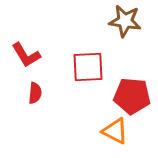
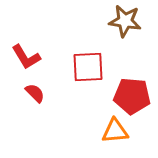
red L-shape: moved 2 px down
red semicircle: rotated 50 degrees counterclockwise
orange triangle: rotated 32 degrees counterclockwise
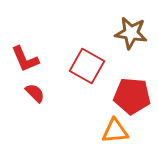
brown star: moved 6 px right, 12 px down
red L-shape: moved 1 px left, 2 px down; rotated 8 degrees clockwise
red square: moved 1 px left, 1 px up; rotated 32 degrees clockwise
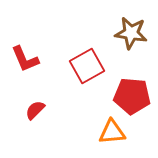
red square: rotated 32 degrees clockwise
red semicircle: moved 17 px down; rotated 90 degrees counterclockwise
orange triangle: moved 3 px left, 1 px down
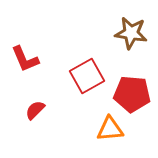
red square: moved 10 px down
red pentagon: moved 2 px up
orange triangle: moved 2 px left, 3 px up
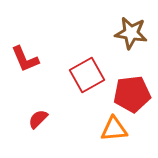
red square: moved 1 px up
red pentagon: rotated 12 degrees counterclockwise
red semicircle: moved 3 px right, 9 px down
orange triangle: moved 4 px right
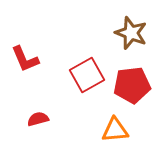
brown star: rotated 12 degrees clockwise
red pentagon: moved 9 px up
red semicircle: rotated 30 degrees clockwise
orange triangle: moved 1 px right, 1 px down
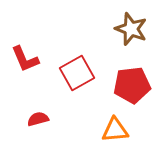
brown star: moved 4 px up
red square: moved 10 px left, 2 px up
